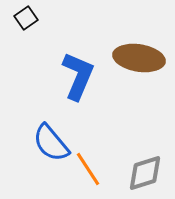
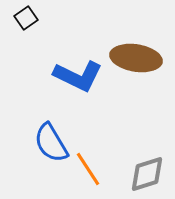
brown ellipse: moved 3 px left
blue L-shape: rotated 93 degrees clockwise
blue semicircle: rotated 9 degrees clockwise
gray diamond: moved 2 px right, 1 px down
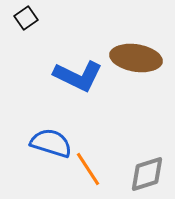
blue semicircle: rotated 138 degrees clockwise
